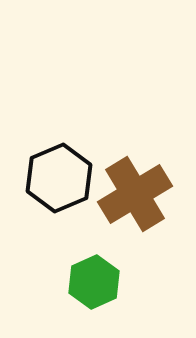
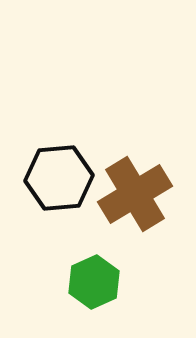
black hexagon: rotated 18 degrees clockwise
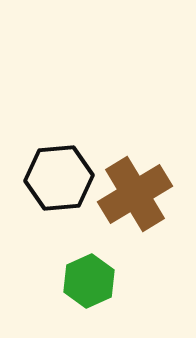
green hexagon: moved 5 px left, 1 px up
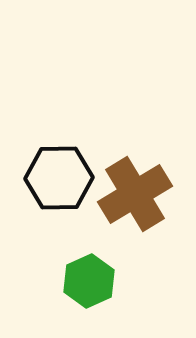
black hexagon: rotated 4 degrees clockwise
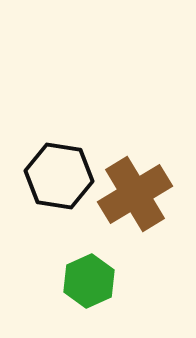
black hexagon: moved 2 px up; rotated 10 degrees clockwise
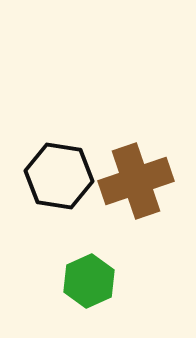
brown cross: moved 1 px right, 13 px up; rotated 12 degrees clockwise
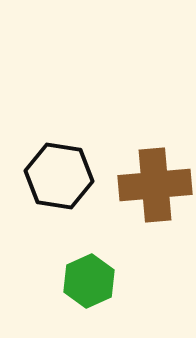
brown cross: moved 19 px right, 4 px down; rotated 14 degrees clockwise
